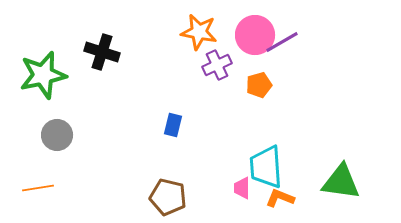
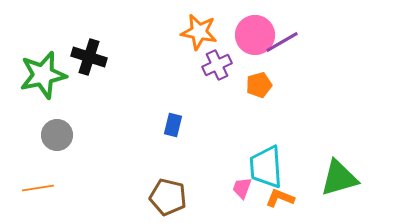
black cross: moved 13 px left, 5 px down
green triangle: moved 2 px left, 4 px up; rotated 24 degrees counterclockwise
pink trapezoid: rotated 20 degrees clockwise
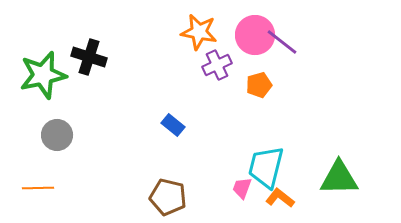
purple line: rotated 68 degrees clockwise
blue rectangle: rotated 65 degrees counterclockwise
cyan trapezoid: rotated 18 degrees clockwise
green triangle: rotated 15 degrees clockwise
orange line: rotated 8 degrees clockwise
orange L-shape: rotated 16 degrees clockwise
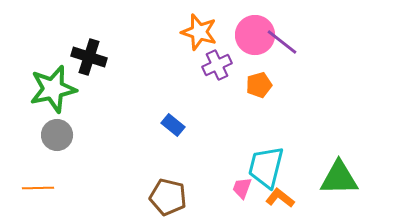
orange star: rotated 6 degrees clockwise
green star: moved 10 px right, 14 px down
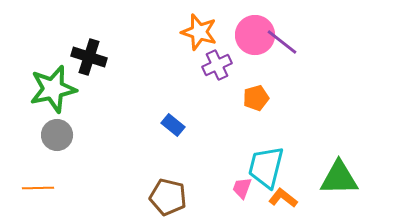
orange pentagon: moved 3 px left, 13 px down
orange L-shape: moved 3 px right
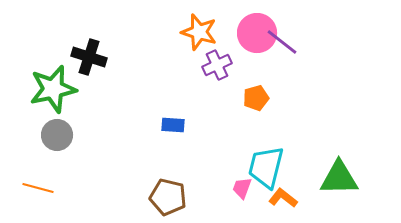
pink circle: moved 2 px right, 2 px up
blue rectangle: rotated 35 degrees counterclockwise
orange line: rotated 16 degrees clockwise
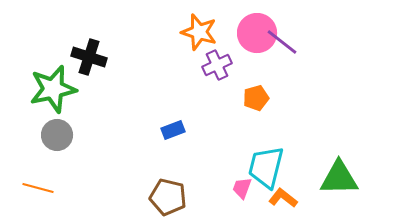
blue rectangle: moved 5 px down; rotated 25 degrees counterclockwise
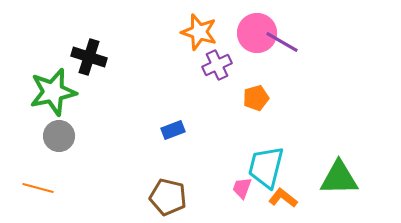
purple line: rotated 8 degrees counterclockwise
green star: moved 3 px down
gray circle: moved 2 px right, 1 px down
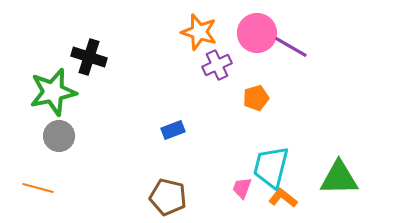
purple line: moved 9 px right, 5 px down
cyan trapezoid: moved 5 px right
